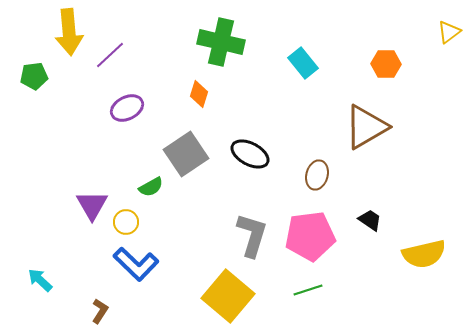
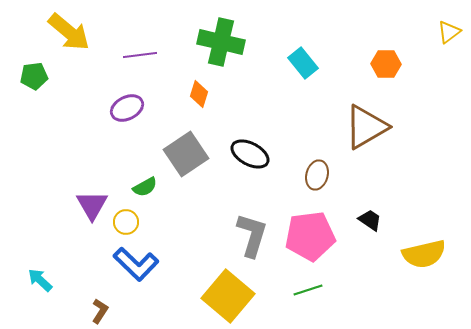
yellow arrow: rotated 45 degrees counterclockwise
purple line: moved 30 px right; rotated 36 degrees clockwise
green semicircle: moved 6 px left
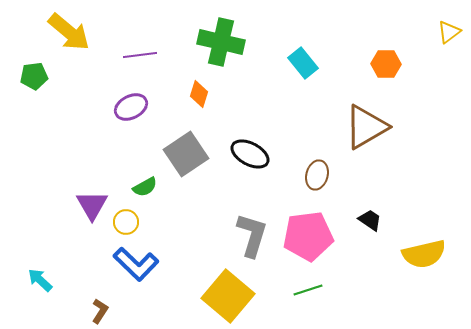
purple ellipse: moved 4 px right, 1 px up
pink pentagon: moved 2 px left
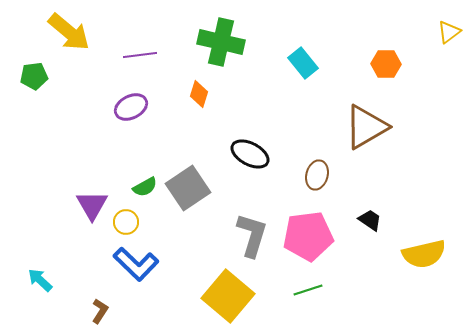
gray square: moved 2 px right, 34 px down
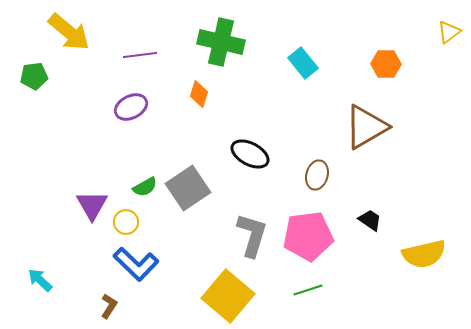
brown L-shape: moved 9 px right, 5 px up
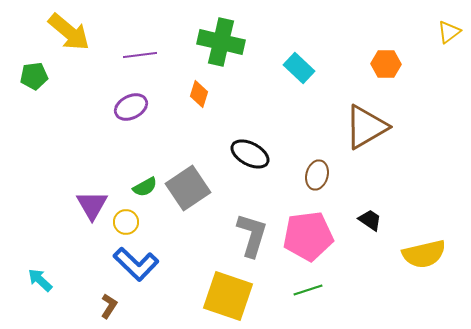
cyan rectangle: moved 4 px left, 5 px down; rotated 8 degrees counterclockwise
yellow square: rotated 21 degrees counterclockwise
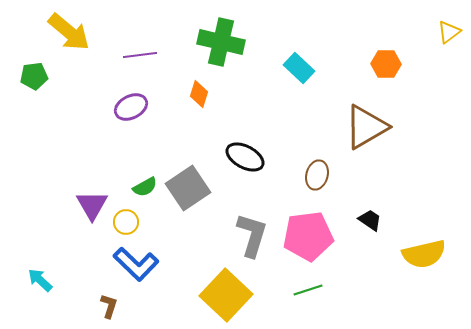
black ellipse: moved 5 px left, 3 px down
yellow square: moved 2 px left, 1 px up; rotated 24 degrees clockwise
brown L-shape: rotated 15 degrees counterclockwise
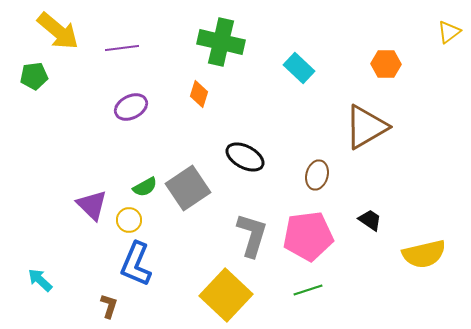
yellow arrow: moved 11 px left, 1 px up
purple line: moved 18 px left, 7 px up
purple triangle: rotated 16 degrees counterclockwise
yellow circle: moved 3 px right, 2 px up
blue L-shape: rotated 69 degrees clockwise
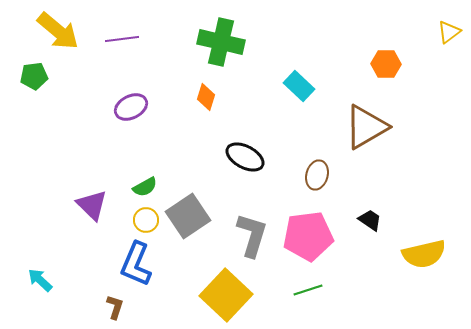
purple line: moved 9 px up
cyan rectangle: moved 18 px down
orange diamond: moved 7 px right, 3 px down
gray square: moved 28 px down
yellow circle: moved 17 px right
brown L-shape: moved 6 px right, 1 px down
